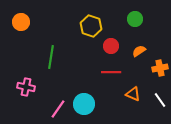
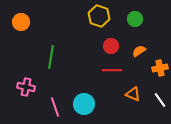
yellow hexagon: moved 8 px right, 10 px up
red line: moved 1 px right, 2 px up
pink line: moved 3 px left, 2 px up; rotated 54 degrees counterclockwise
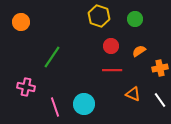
green line: moved 1 px right; rotated 25 degrees clockwise
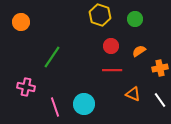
yellow hexagon: moved 1 px right, 1 px up
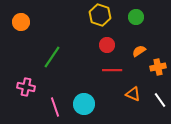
green circle: moved 1 px right, 2 px up
red circle: moved 4 px left, 1 px up
orange cross: moved 2 px left, 1 px up
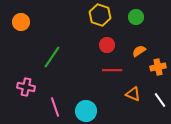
cyan circle: moved 2 px right, 7 px down
